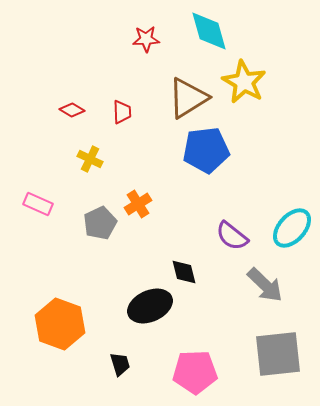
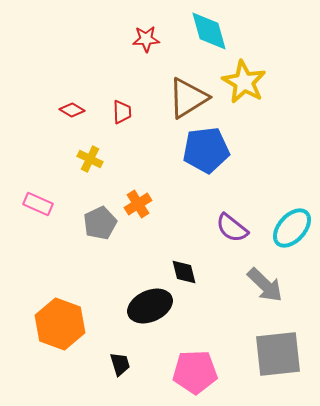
purple semicircle: moved 8 px up
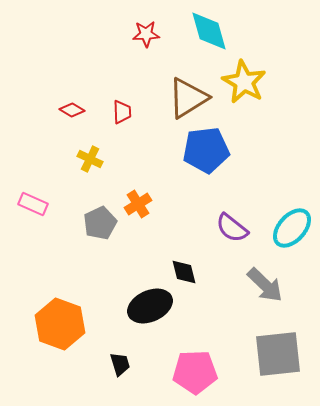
red star: moved 5 px up
pink rectangle: moved 5 px left
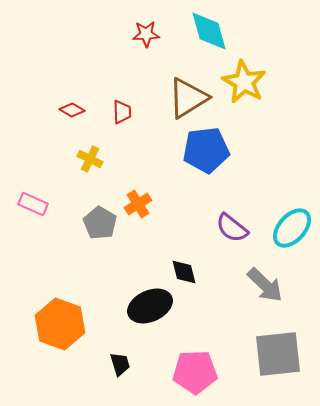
gray pentagon: rotated 16 degrees counterclockwise
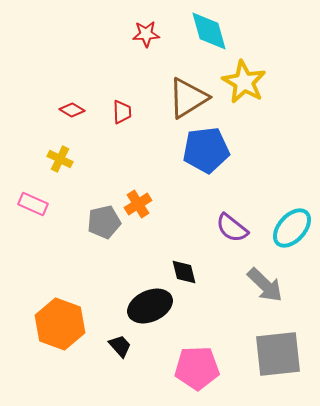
yellow cross: moved 30 px left
gray pentagon: moved 4 px right, 1 px up; rotated 28 degrees clockwise
black trapezoid: moved 18 px up; rotated 25 degrees counterclockwise
pink pentagon: moved 2 px right, 4 px up
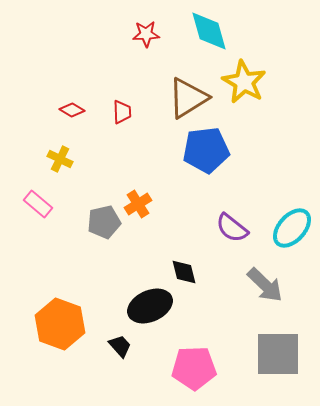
pink rectangle: moved 5 px right; rotated 16 degrees clockwise
gray square: rotated 6 degrees clockwise
pink pentagon: moved 3 px left
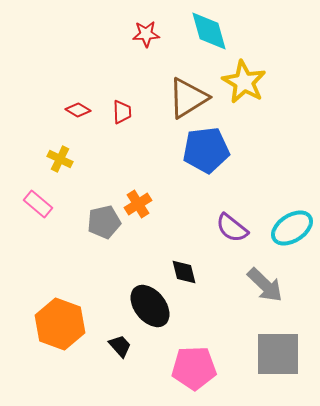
red diamond: moved 6 px right
cyan ellipse: rotated 15 degrees clockwise
black ellipse: rotated 75 degrees clockwise
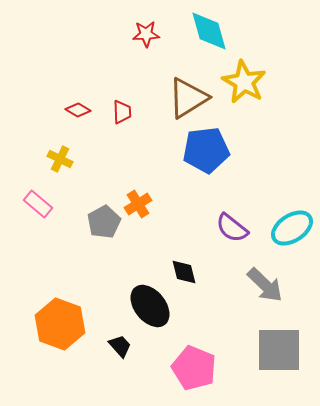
gray pentagon: rotated 16 degrees counterclockwise
gray square: moved 1 px right, 4 px up
pink pentagon: rotated 24 degrees clockwise
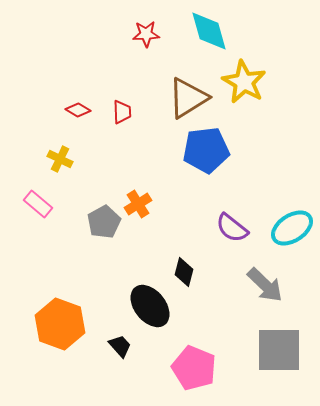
black diamond: rotated 28 degrees clockwise
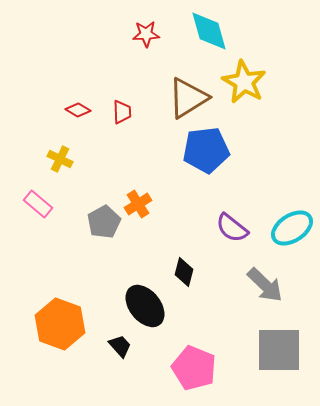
black ellipse: moved 5 px left
